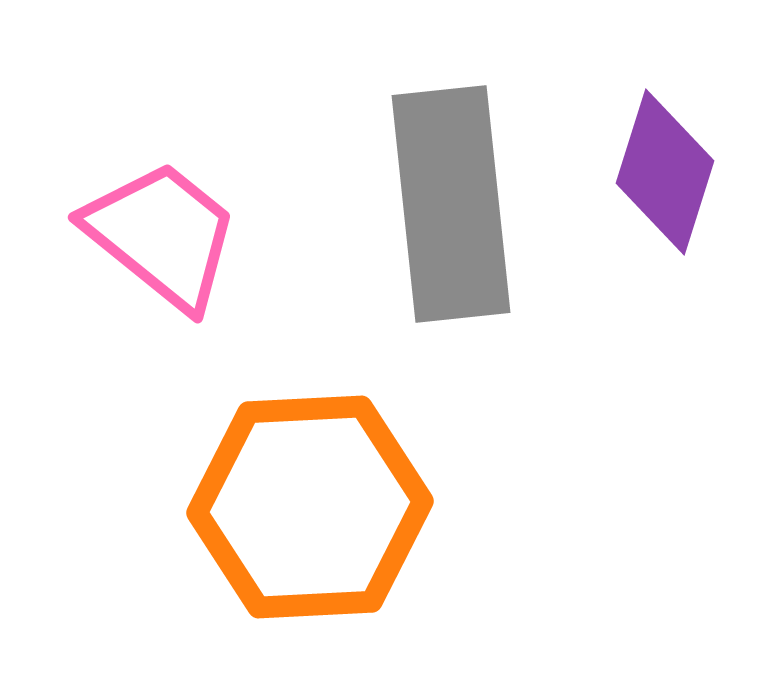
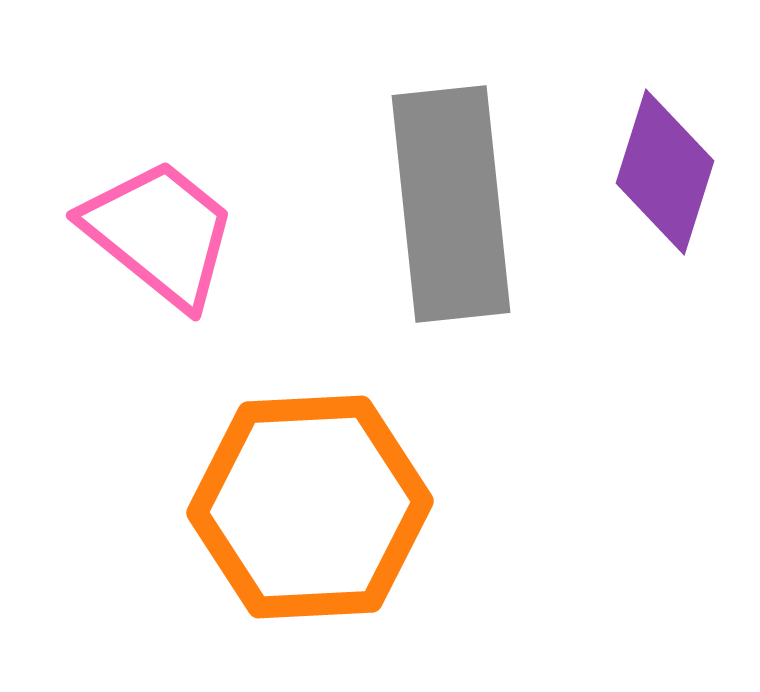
pink trapezoid: moved 2 px left, 2 px up
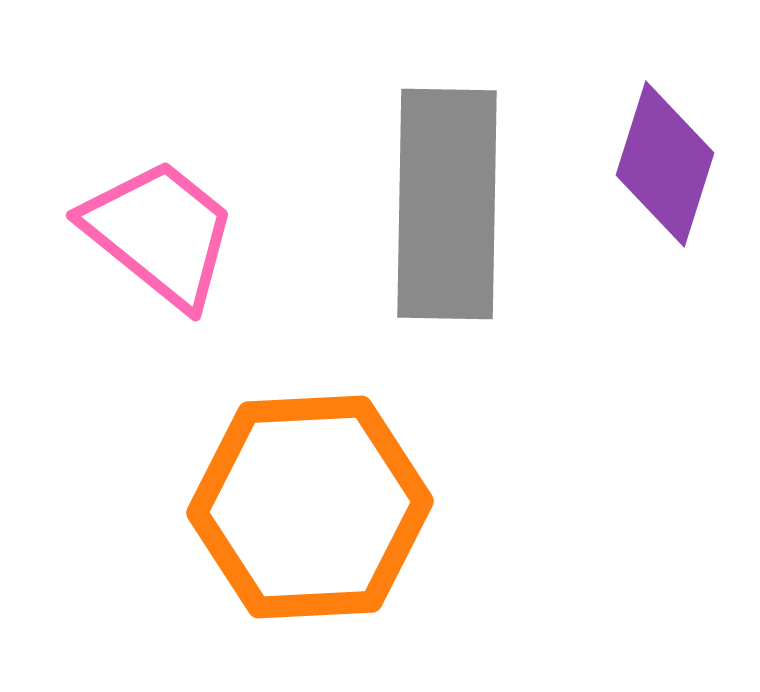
purple diamond: moved 8 px up
gray rectangle: moved 4 px left; rotated 7 degrees clockwise
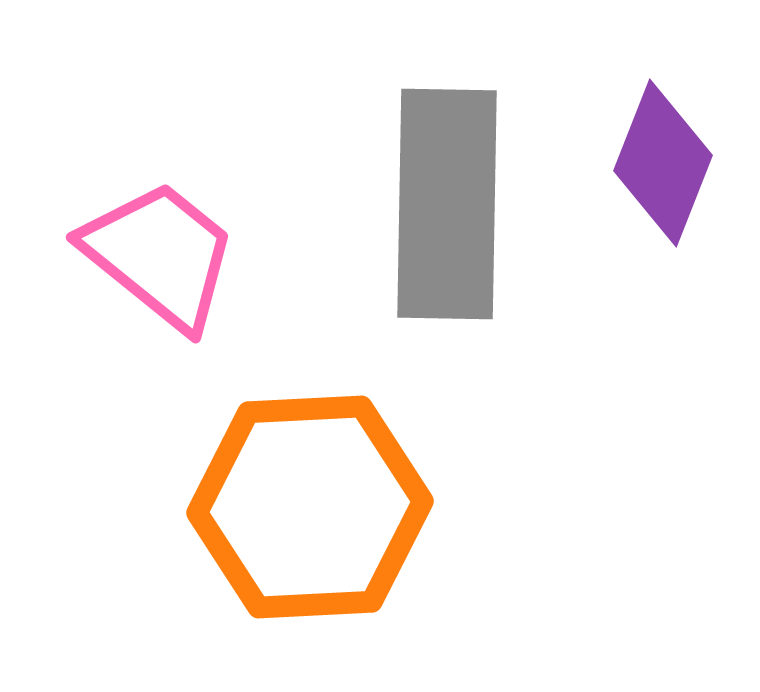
purple diamond: moved 2 px left, 1 px up; rotated 4 degrees clockwise
pink trapezoid: moved 22 px down
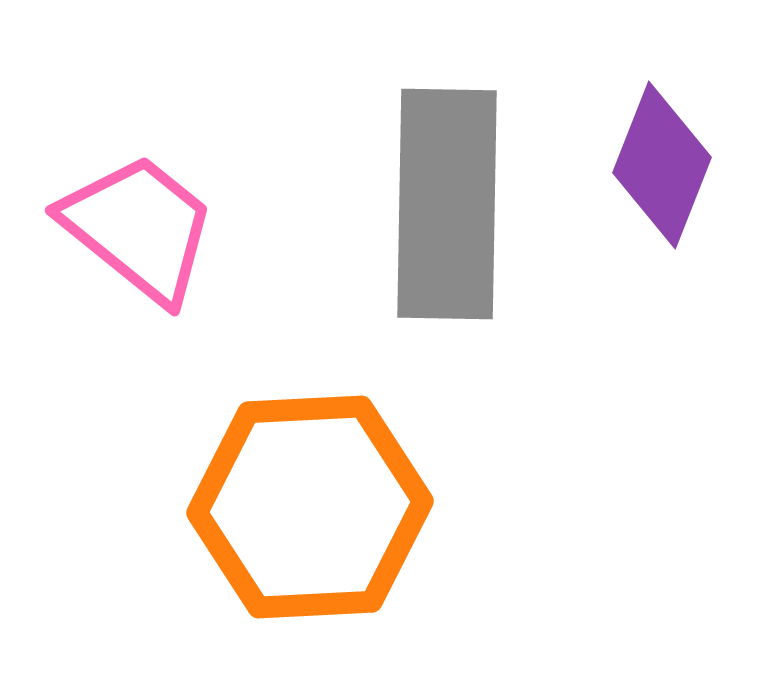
purple diamond: moved 1 px left, 2 px down
pink trapezoid: moved 21 px left, 27 px up
